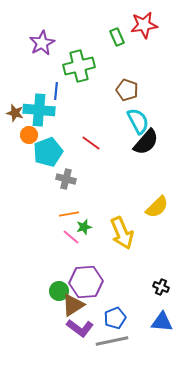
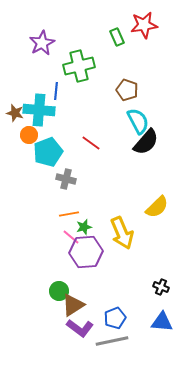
purple hexagon: moved 30 px up
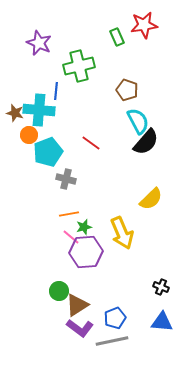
purple star: moved 3 px left; rotated 20 degrees counterclockwise
yellow semicircle: moved 6 px left, 8 px up
brown triangle: moved 4 px right
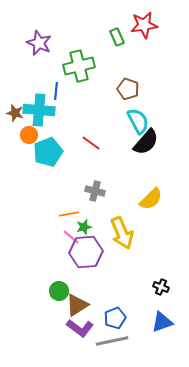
brown pentagon: moved 1 px right, 1 px up
gray cross: moved 29 px right, 12 px down
blue triangle: rotated 25 degrees counterclockwise
